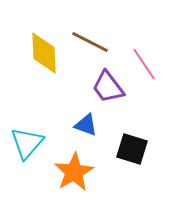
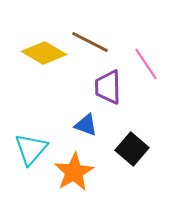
yellow diamond: rotated 57 degrees counterclockwise
pink line: moved 2 px right
purple trapezoid: rotated 36 degrees clockwise
cyan triangle: moved 4 px right, 6 px down
black square: rotated 24 degrees clockwise
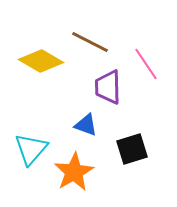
yellow diamond: moved 3 px left, 8 px down
black square: rotated 32 degrees clockwise
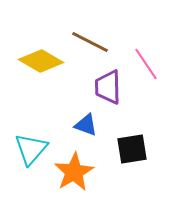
black square: rotated 8 degrees clockwise
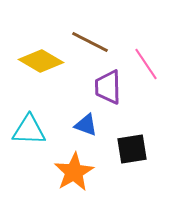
cyan triangle: moved 2 px left, 19 px up; rotated 51 degrees clockwise
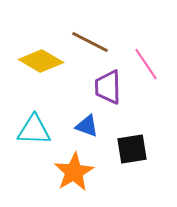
blue triangle: moved 1 px right, 1 px down
cyan triangle: moved 5 px right
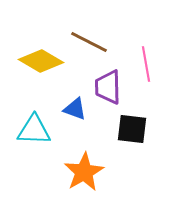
brown line: moved 1 px left
pink line: rotated 24 degrees clockwise
blue triangle: moved 12 px left, 17 px up
black square: moved 20 px up; rotated 16 degrees clockwise
orange star: moved 10 px right
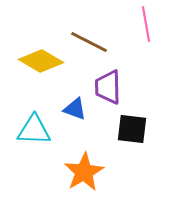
pink line: moved 40 px up
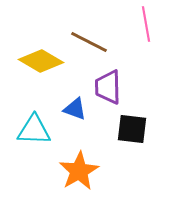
orange star: moved 5 px left, 1 px up
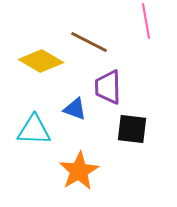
pink line: moved 3 px up
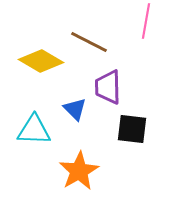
pink line: rotated 20 degrees clockwise
blue triangle: rotated 25 degrees clockwise
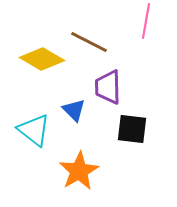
yellow diamond: moved 1 px right, 2 px up
blue triangle: moved 1 px left, 1 px down
cyan triangle: rotated 36 degrees clockwise
